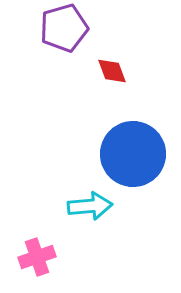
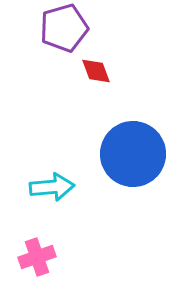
red diamond: moved 16 px left
cyan arrow: moved 38 px left, 19 px up
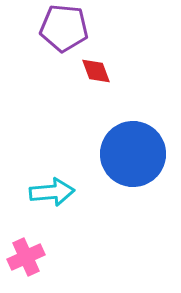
purple pentagon: rotated 21 degrees clockwise
cyan arrow: moved 5 px down
pink cross: moved 11 px left; rotated 6 degrees counterclockwise
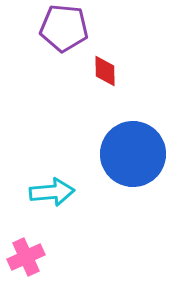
red diamond: moved 9 px right; rotated 20 degrees clockwise
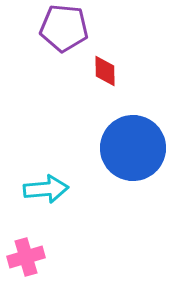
blue circle: moved 6 px up
cyan arrow: moved 6 px left, 3 px up
pink cross: rotated 9 degrees clockwise
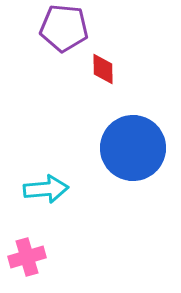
red diamond: moved 2 px left, 2 px up
pink cross: moved 1 px right
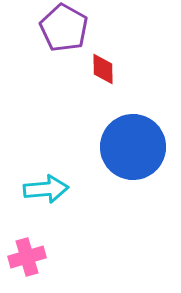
purple pentagon: rotated 24 degrees clockwise
blue circle: moved 1 px up
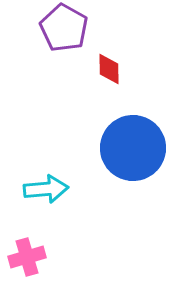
red diamond: moved 6 px right
blue circle: moved 1 px down
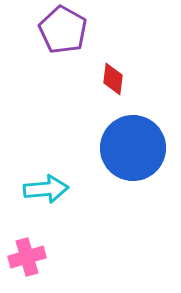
purple pentagon: moved 1 px left, 2 px down
red diamond: moved 4 px right, 10 px down; rotated 8 degrees clockwise
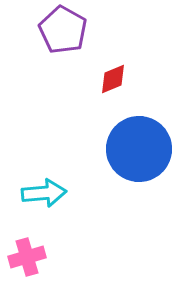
red diamond: rotated 60 degrees clockwise
blue circle: moved 6 px right, 1 px down
cyan arrow: moved 2 px left, 4 px down
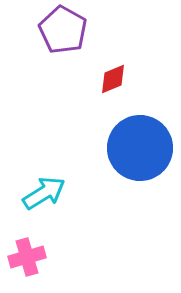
blue circle: moved 1 px right, 1 px up
cyan arrow: rotated 27 degrees counterclockwise
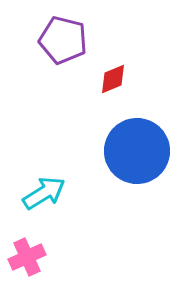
purple pentagon: moved 10 px down; rotated 15 degrees counterclockwise
blue circle: moved 3 px left, 3 px down
pink cross: rotated 9 degrees counterclockwise
